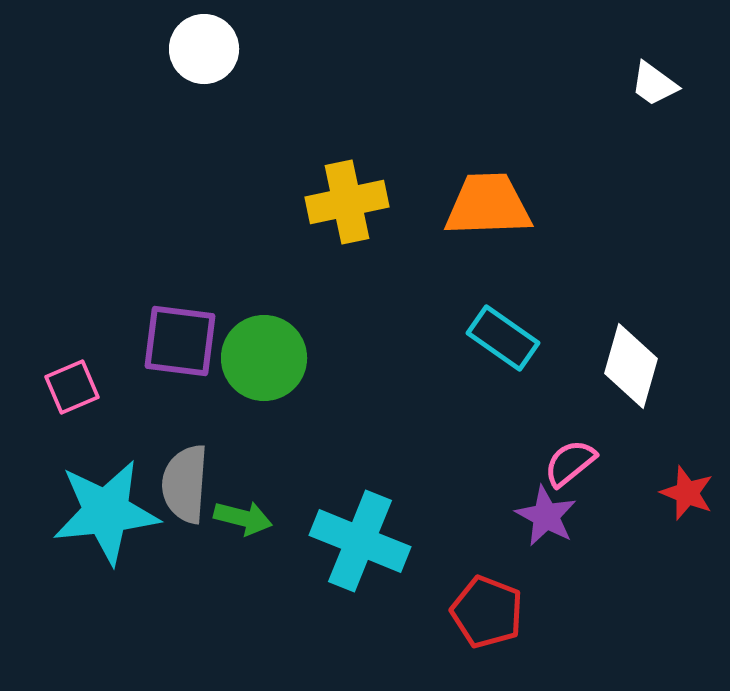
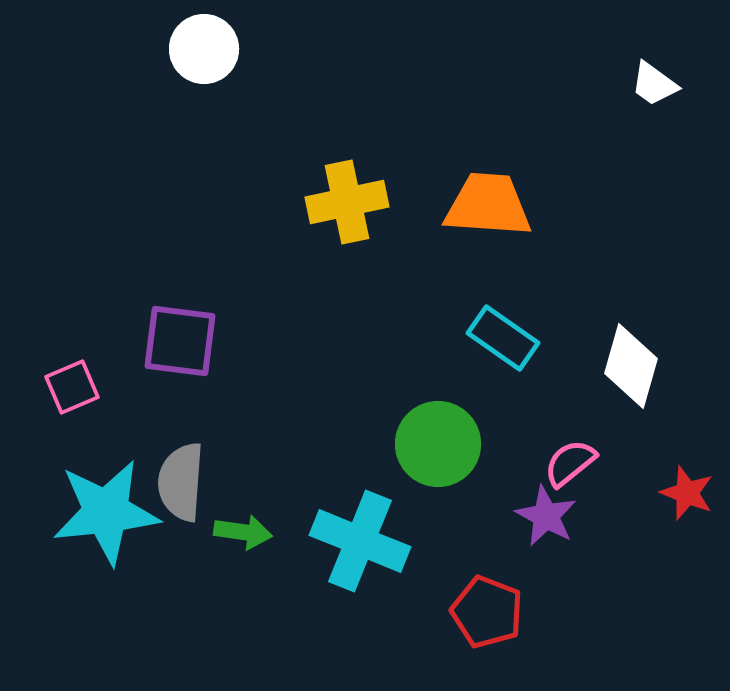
orange trapezoid: rotated 6 degrees clockwise
green circle: moved 174 px right, 86 px down
gray semicircle: moved 4 px left, 2 px up
green arrow: moved 14 px down; rotated 6 degrees counterclockwise
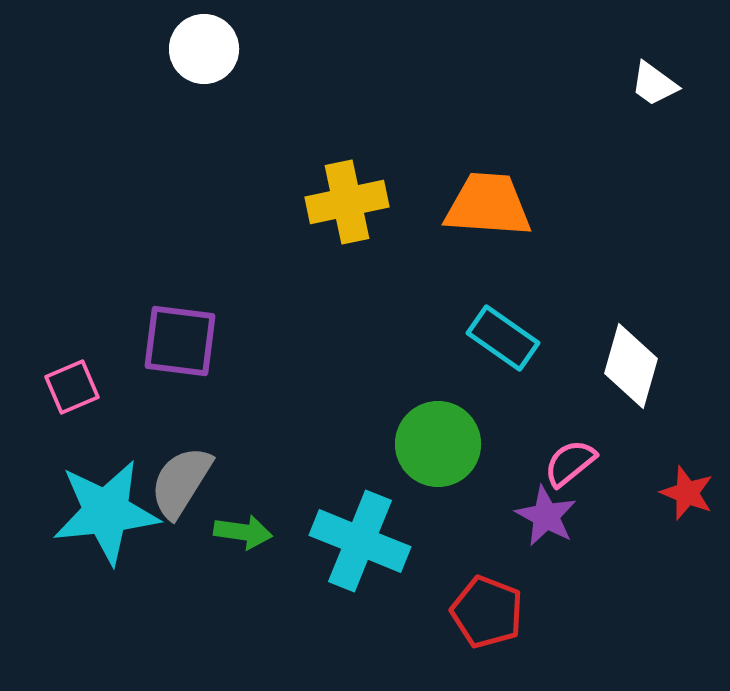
gray semicircle: rotated 28 degrees clockwise
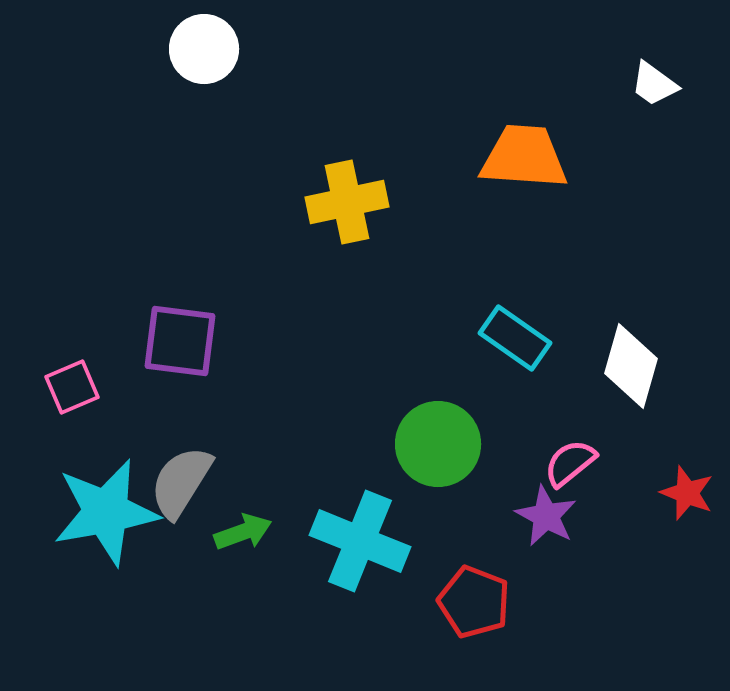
orange trapezoid: moved 36 px right, 48 px up
cyan rectangle: moved 12 px right
cyan star: rotated 4 degrees counterclockwise
green arrow: rotated 28 degrees counterclockwise
red pentagon: moved 13 px left, 10 px up
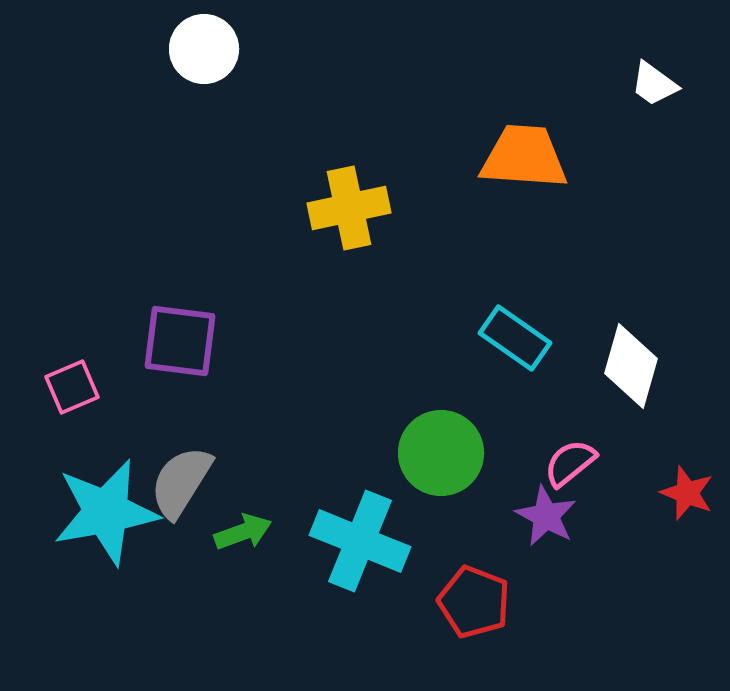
yellow cross: moved 2 px right, 6 px down
green circle: moved 3 px right, 9 px down
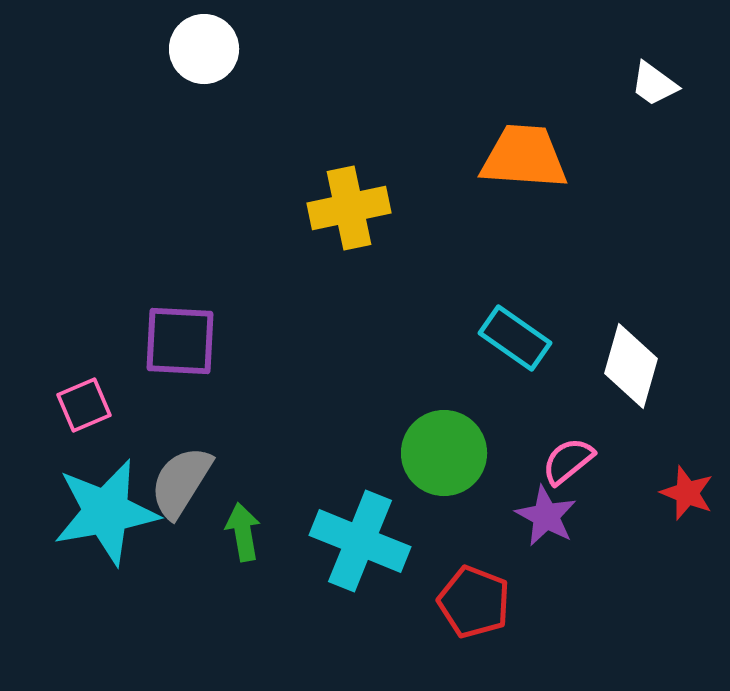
purple square: rotated 4 degrees counterclockwise
pink square: moved 12 px right, 18 px down
green circle: moved 3 px right
pink semicircle: moved 2 px left, 2 px up
green arrow: rotated 80 degrees counterclockwise
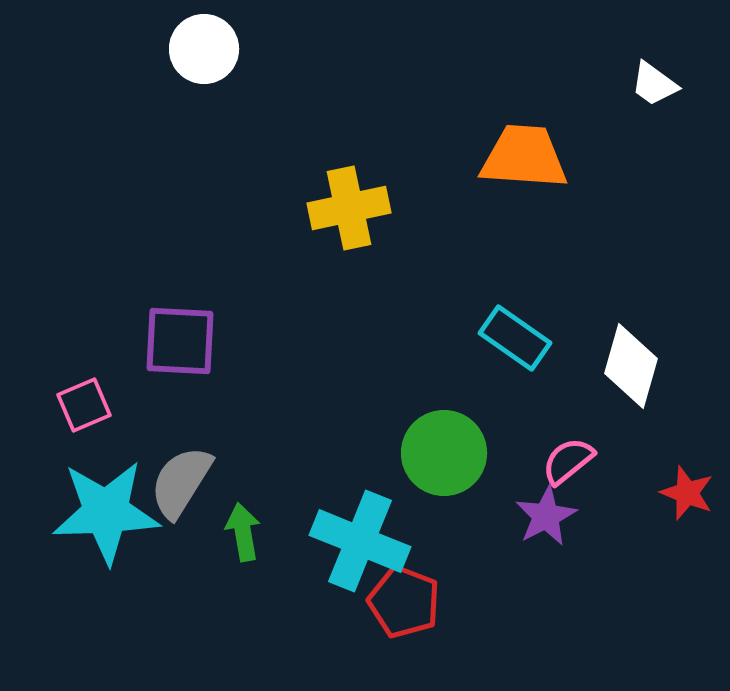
cyan star: rotated 8 degrees clockwise
purple star: rotated 16 degrees clockwise
red pentagon: moved 70 px left
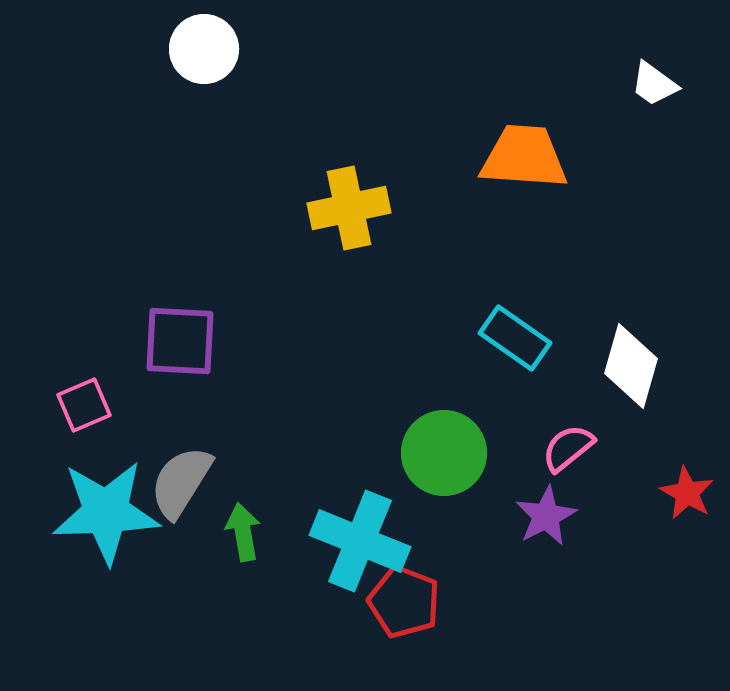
pink semicircle: moved 13 px up
red star: rotated 8 degrees clockwise
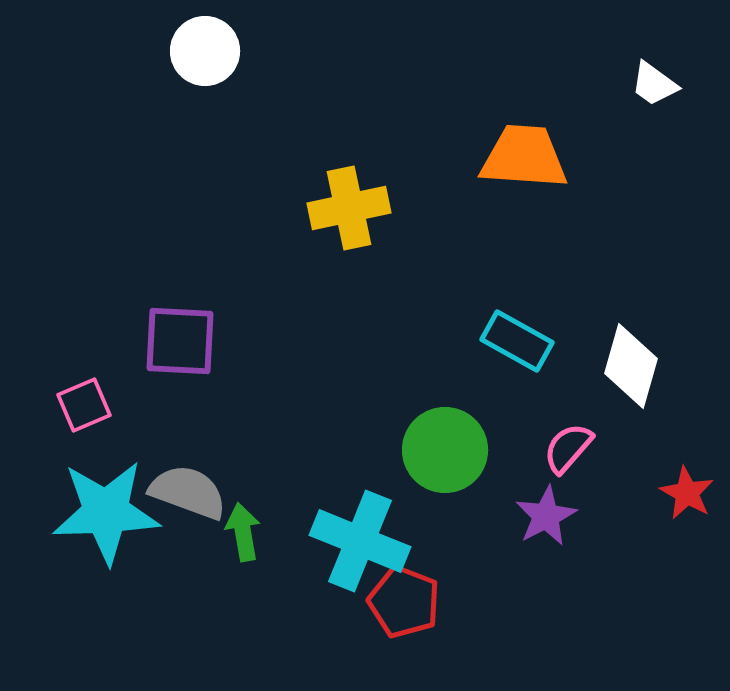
white circle: moved 1 px right, 2 px down
cyan rectangle: moved 2 px right, 3 px down; rotated 6 degrees counterclockwise
pink semicircle: rotated 10 degrees counterclockwise
green circle: moved 1 px right, 3 px up
gray semicircle: moved 7 px right, 10 px down; rotated 78 degrees clockwise
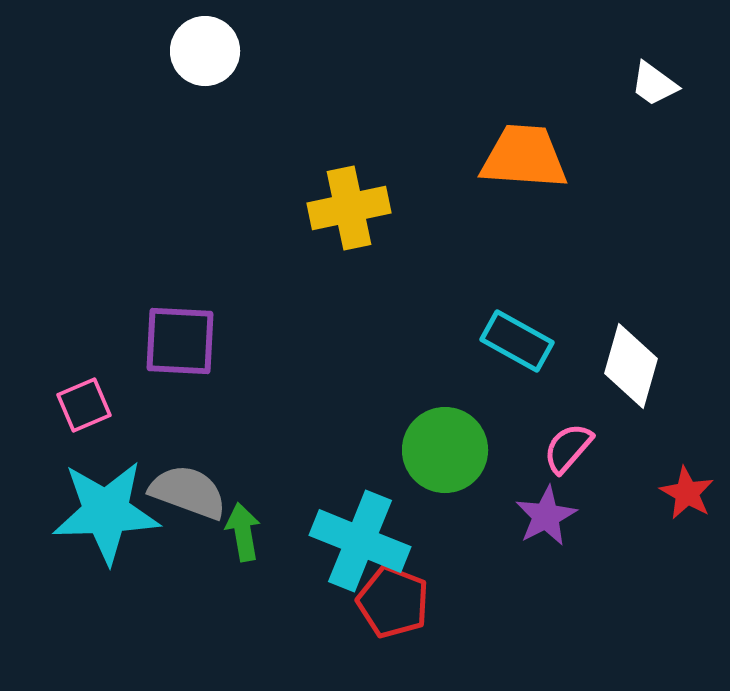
red pentagon: moved 11 px left
